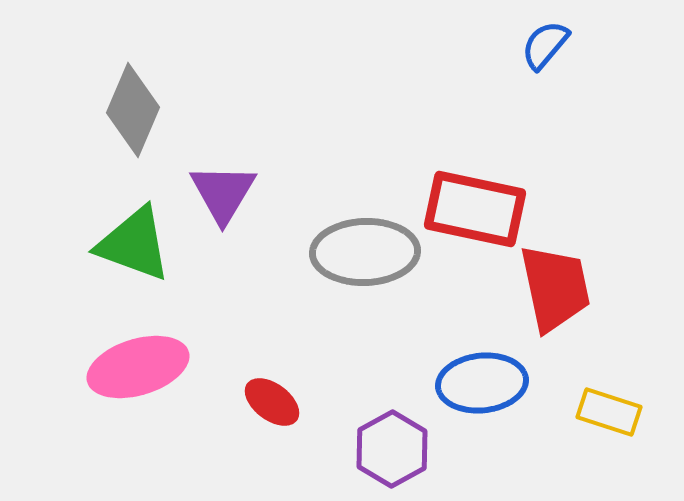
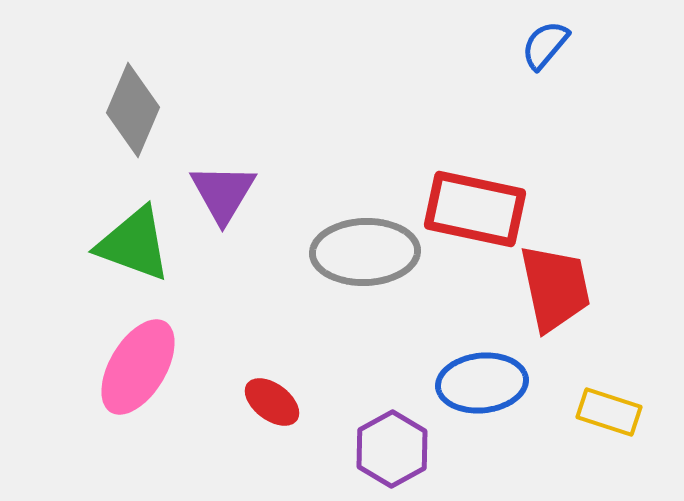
pink ellipse: rotated 42 degrees counterclockwise
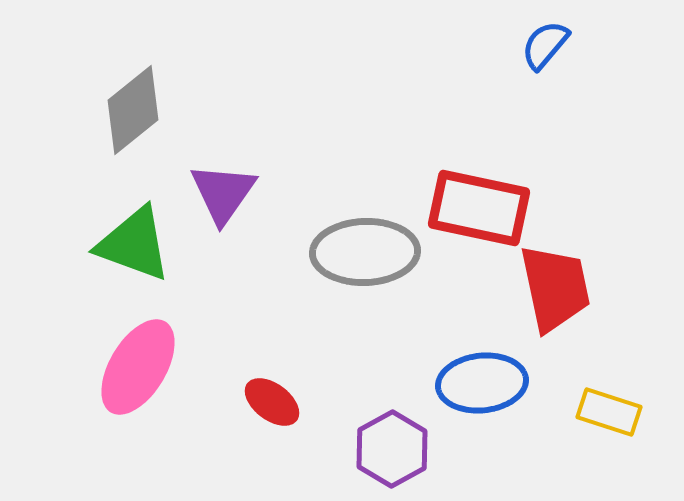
gray diamond: rotated 28 degrees clockwise
purple triangle: rotated 4 degrees clockwise
red rectangle: moved 4 px right, 1 px up
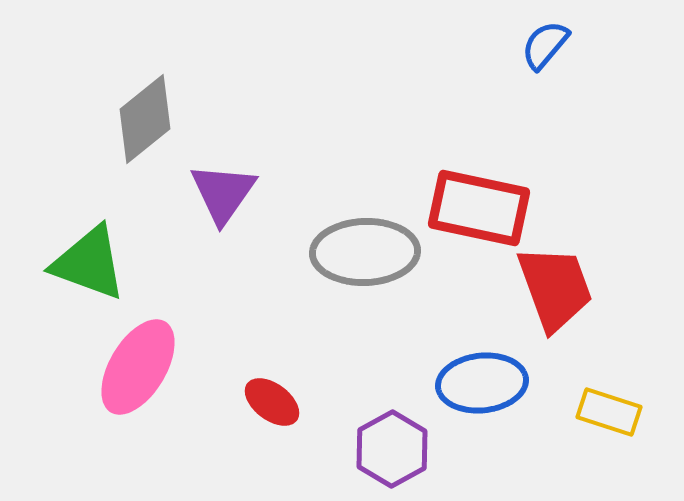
gray diamond: moved 12 px right, 9 px down
green triangle: moved 45 px left, 19 px down
red trapezoid: rotated 8 degrees counterclockwise
